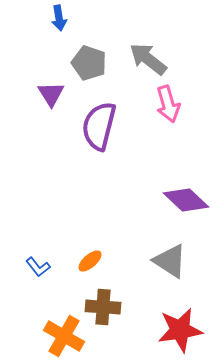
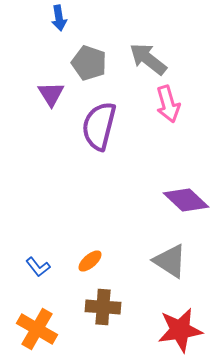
orange cross: moved 27 px left, 7 px up
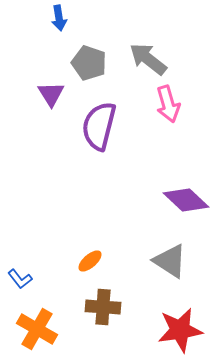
blue L-shape: moved 18 px left, 12 px down
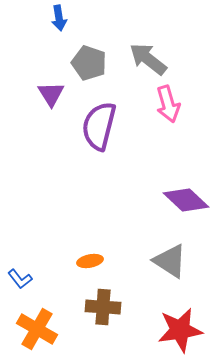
orange ellipse: rotated 30 degrees clockwise
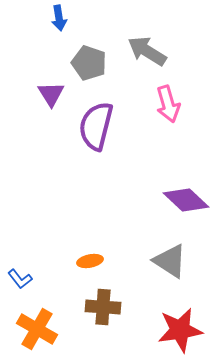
gray arrow: moved 1 px left, 8 px up; rotated 6 degrees counterclockwise
purple semicircle: moved 3 px left
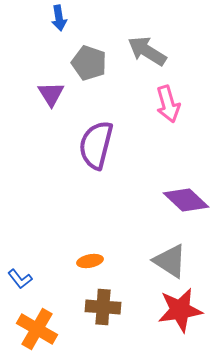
purple semicircle: moved 19 px down
red star: moved 20 px up
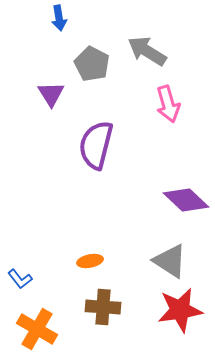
gray pentagon: moved 3 px right, 1 px down; rotated 8 degrees clockwise
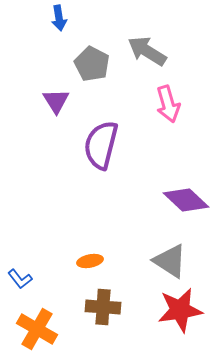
purple triangle: moved 5 px right, 7 px down
purple semicircle: moved 5 px right
